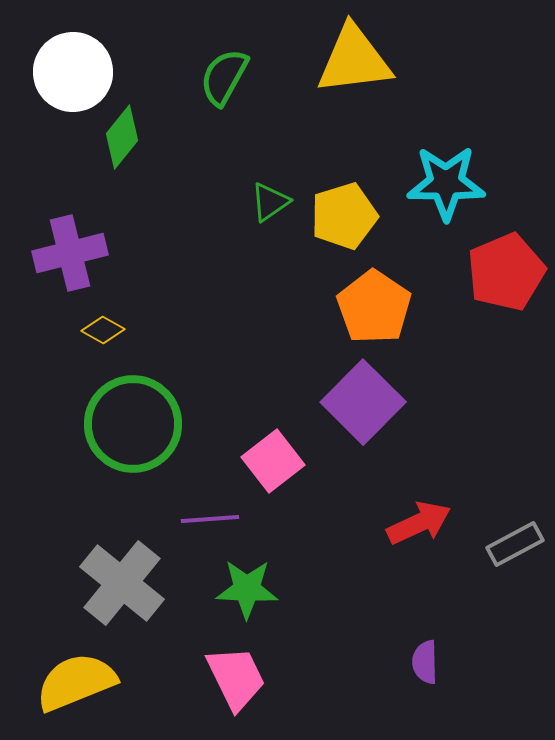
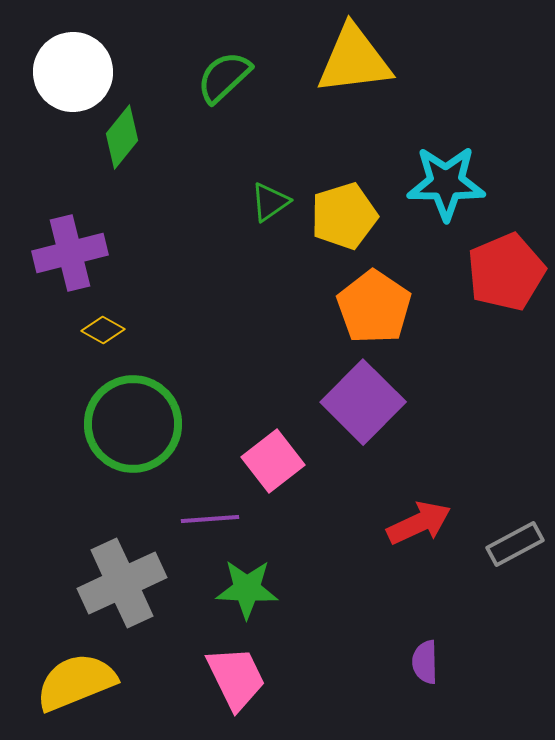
green semicircle: rotated 18 degrees clockwise
gray cross: rotated 26 degrees clockwise
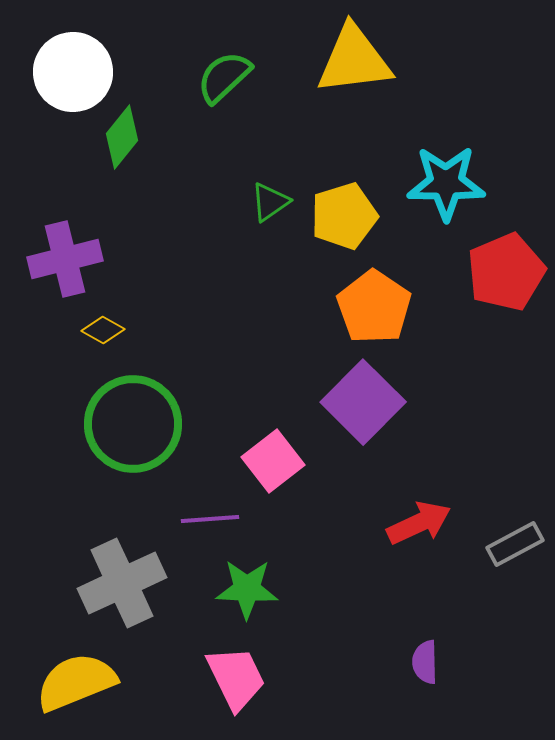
purple cross: moved 5 px left, 6 px down
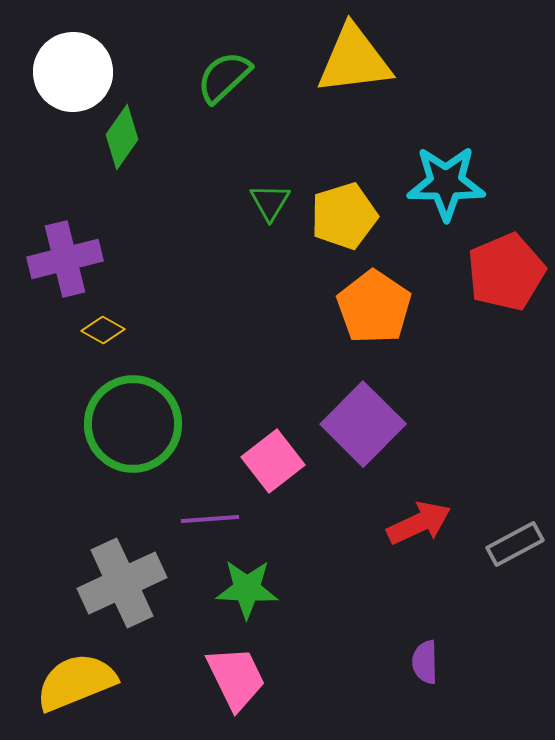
green diamond: rotated 4 degrees counterclockwise
green triangle: rotated 24 degrees counterclockwise
purple square: moved 22 px down
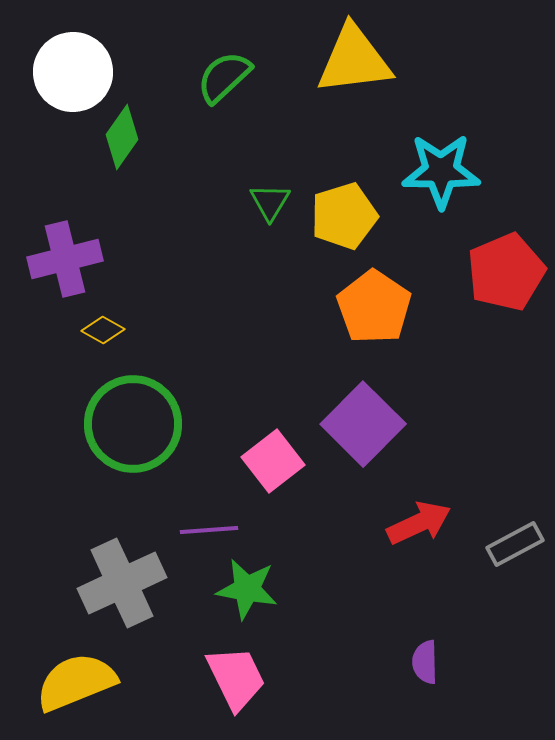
cyan star: moved 5 px left, 12 px up
purple line: moved 1 px left, 11 px down
green star: rotated 8 degrees clockwise
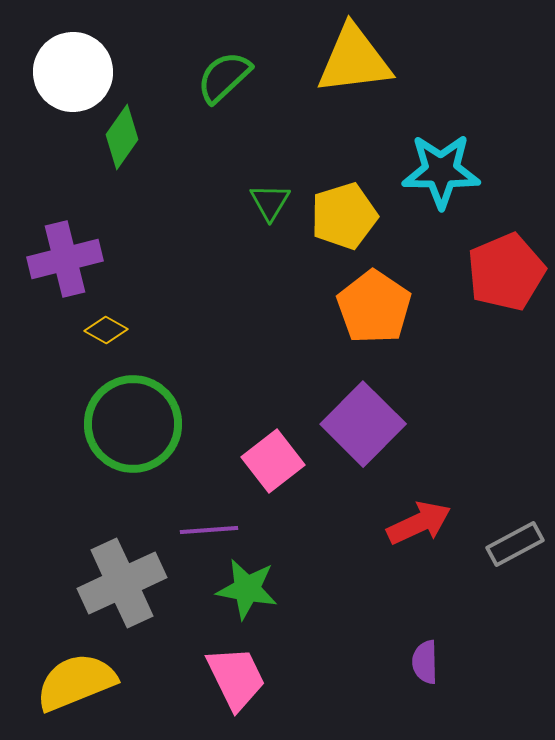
yellow diamond: moved 3 px right
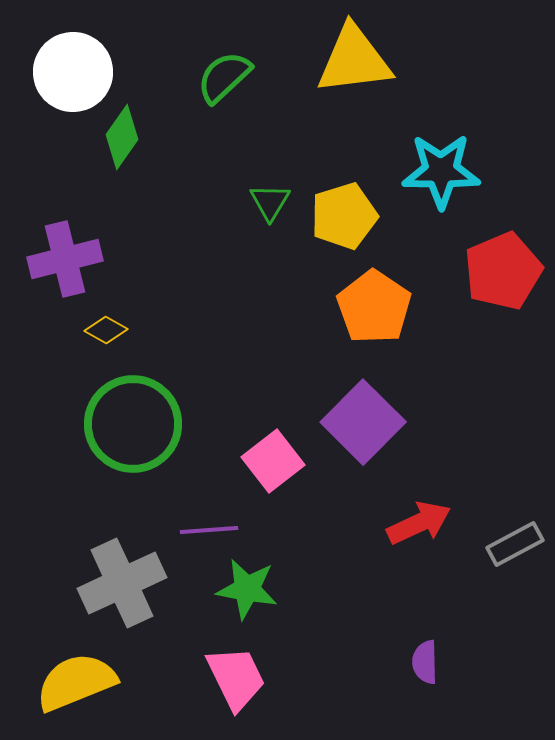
red pentagon: moved 3 px left, 1 px up
purple square: moved 2 px up
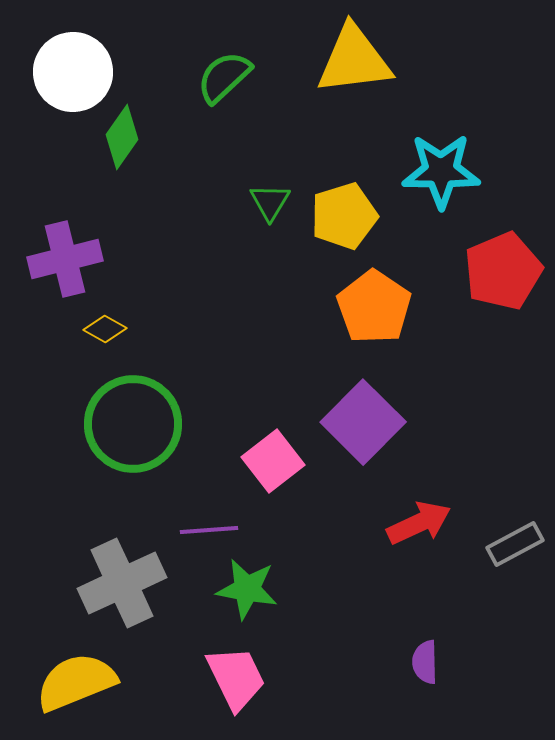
yellow diamond: moved 1 px left, 1 px up
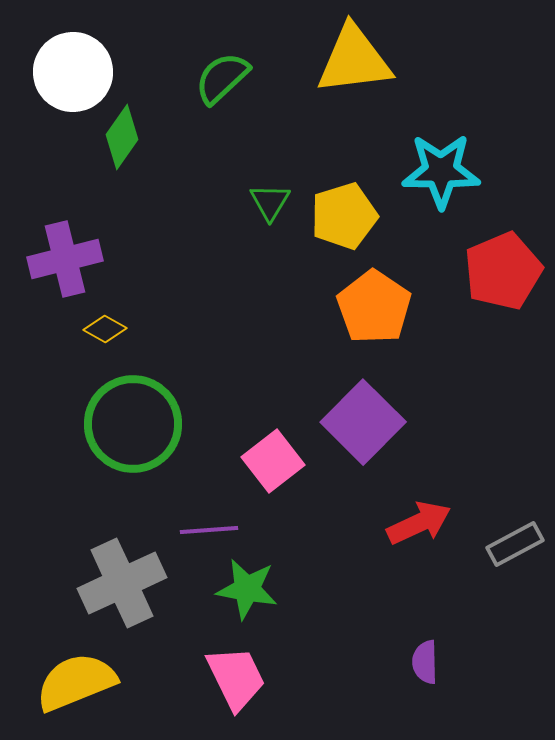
green semicircle: moved 2 px left, 1 px down
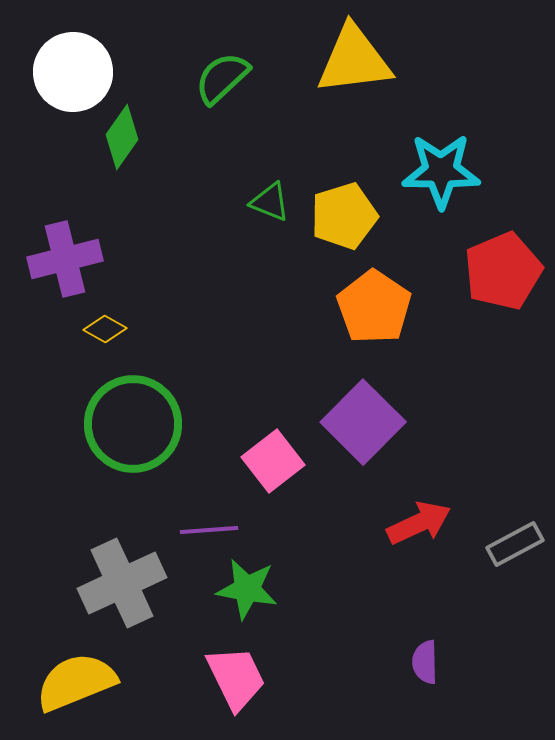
green triangle: rotated 39 degrees counterclockwise
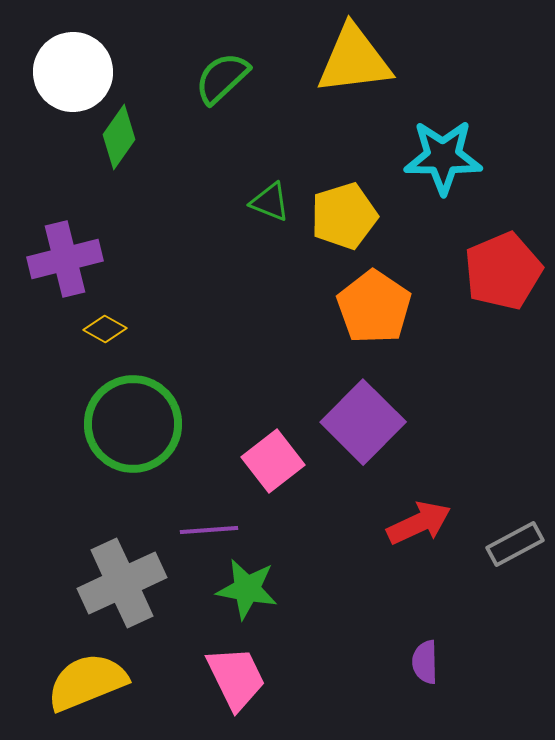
green diamond: moved 3 px left
cyan star: moved 2 px right, 14 px up
yellow semicircle: moved 11 px right
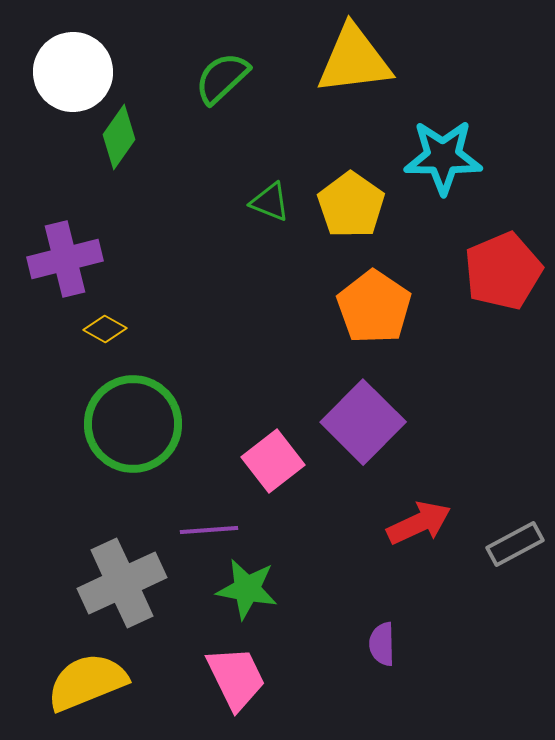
yellow pentagon: moved 7 px right, 11 px up; rotated 20 degrees counterclockwise
purple semicircle: moved 43 px left, 18 px up
